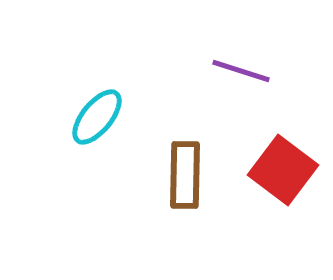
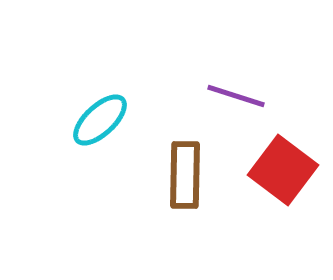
purple line: moved 5 px left, 25 px down
cyan ellipse: moved 3 px right, 3 px down; rotated 8 degrees clockwise
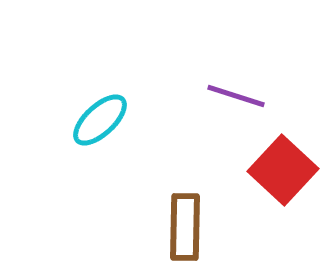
red square: rotated 6 degrees clockwise
brown rectangle: moved 52 px down
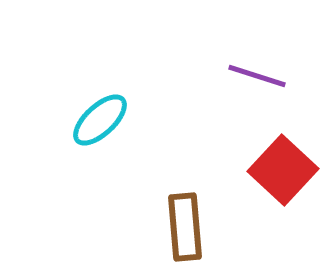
purple line: moved 21 px right, 20 px up
brown rectangle: rotated 6 degrees counterclockwise
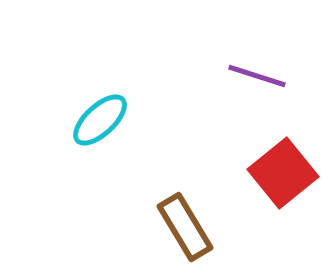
red square: moved 3 px down; rotated 8 degrees clockwise
brown rectangle: rotated 26 degrees counterclockwise
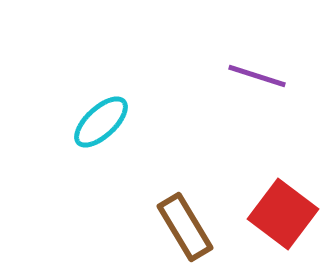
cyan ellipse: moved 1 px right, 2 px down
red square: moved 41 px down; rotated 14 degrees counterclockwise
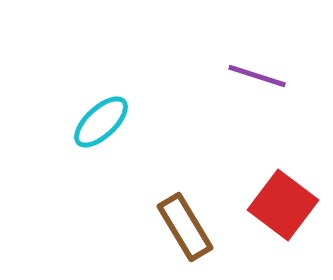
red square: moved 9 px up
